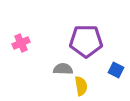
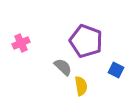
purple pentagon: rotated 20 degrees clockwise
gray semicircle: moved 2 px up; rotated 42 degrees clockwise
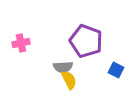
pink cross: rotated 12 degrees clockwise
gray semicircle: rotated 132 degrees clockwise
yellow semicircle: moved 12 px left, 6 px up; rotated 18 degrees counterclockwise
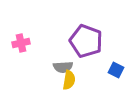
yellow semicircle: rotated 36 degrees clockwise
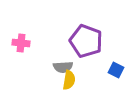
pink cross: rotated 18 degrees clockwise
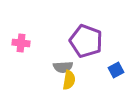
blue square: rotated 35 degrees clockwise
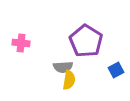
purple pentagon: rotated 12 degrees clockwise
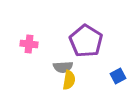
pink cross: moved 8 px right, 1 px down
blue square: moved 2 px right, 6 px down
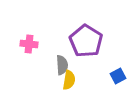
gray semicircle: moved 1 px left, 2 px up; rotated 90 degrees counterclockwise
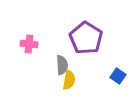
purple pentagon: moved 3 px up
blue square: rotated 28 degrees counterclockwise
